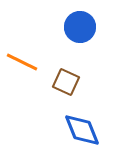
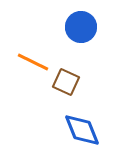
blue circle: moved 1 px right
orange line: moved 11 px right
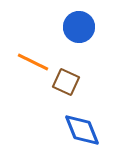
blue circle: moved 2 px left
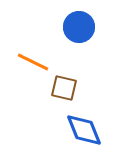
brown square: moved 2 px left, 6 px down; rotated 12 degrees counterclockwise
blue diamond: moved 2 px right
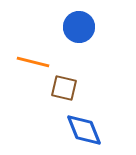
orange line: rotated 12 degrees counterclockwise
